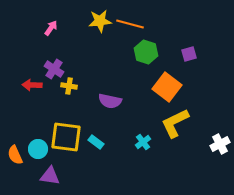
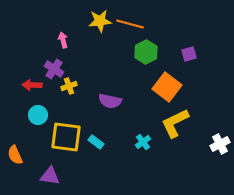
pink arrow: moved 12 px right, 12 px down; rotated 49 degrees counterclockwise
green hexagon: rotated 15 degrees clockwise
yellow cross: rotated 28 degrees counterclockwise
cyan circle: moved 34 px up
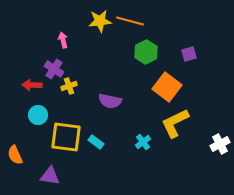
orange line: moved 3 px up
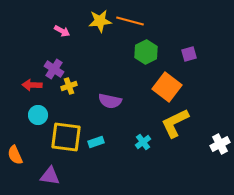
pink arrow: moved 1 px left, 9 px up; rotated 133 degrees clockwise
cyan rectangle: rotated 56 degrees counterclockwise
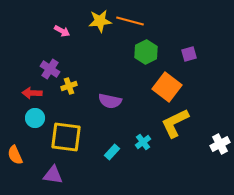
purple cross: moved 4 px left
red arrow: moved 8 px down
cyan circle: moved 3 px left, 3 px down
cyan rectangle: moved 16 px right, 10 px down; rotated 28 degrees counterclockwise
purple triangle: moved 3 px right, 1 px up
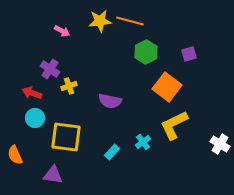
red arrow: rotated 18 degrees clockwise
yellow L-shape: moved 1 px left, 2 px down
white cross: rotated 30 degrees counterclockwise
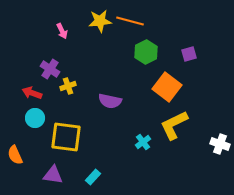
pink arrow: rotated 35 degrees clockwise
yellow cross: moved 1 px left
white cross: rotated 12 degrees counterclockwise
cyan rectangle: moved 19 px left, 25 px down
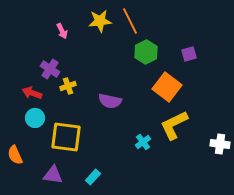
orange line: rotated 48 degrees clockwise
white cross: rotated 12 degrees counterclockwise
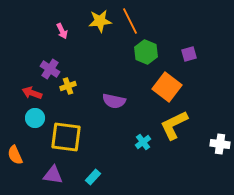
green hexagon: rotated 10 degrees counterclockwise
purple semicircle: moved 4 px right
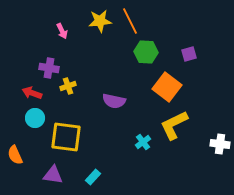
green hexagon: rotated 20 degrees counterclockwise
purple cross: moved 1 px left, 1 px up; rotated 24 degrees counterclockwise
